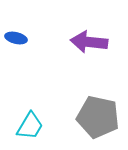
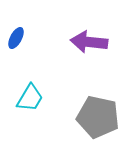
blue ellipse: rotated 75 degrees counterclockwise
cyan trapezoid: moved 28 px up
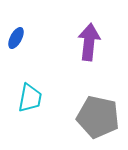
purple arrow: rotated 90 degrees clockwise
cyan trapezoid: rotated 20 degrees counterclockwise
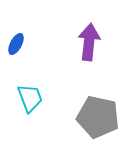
blue ellipse: moved 6 px down
cyan trapezoid: rotated 32 degrees counterclockwise
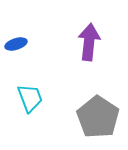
blue ellipse: rotated 45 degrees clockwise
gray pentagon: rotated 21 degrees clockwise
